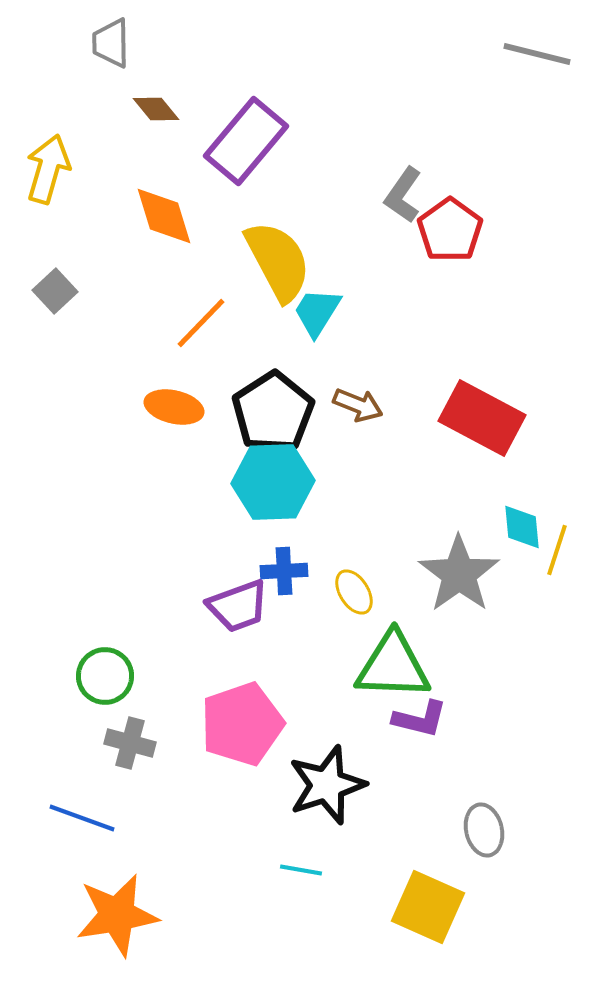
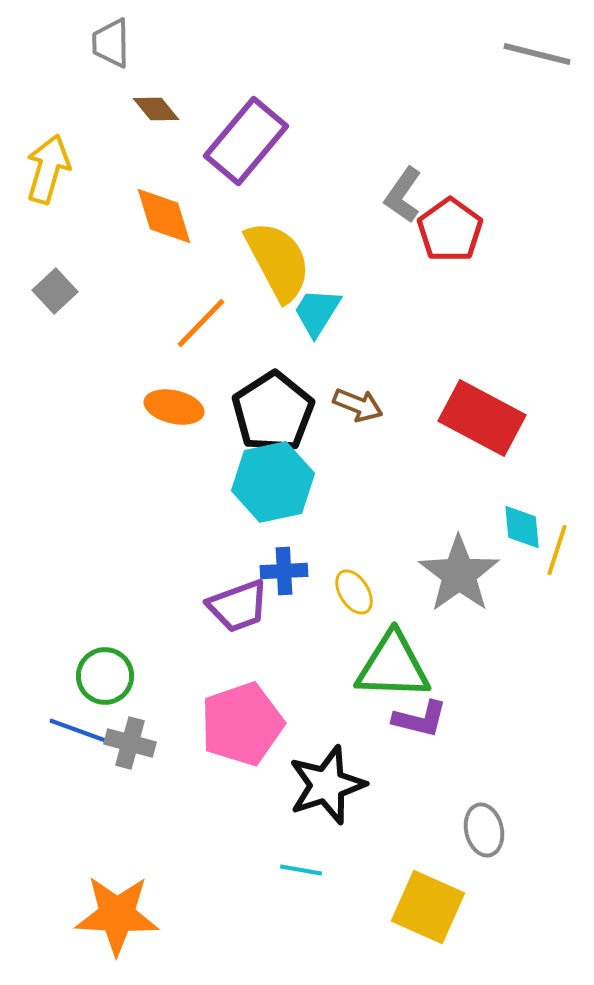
cyan hexagon: rotated 10 degrees counterclockwise
blue line: moved 86 px up
orange star: rotated 12 degrees clockwise
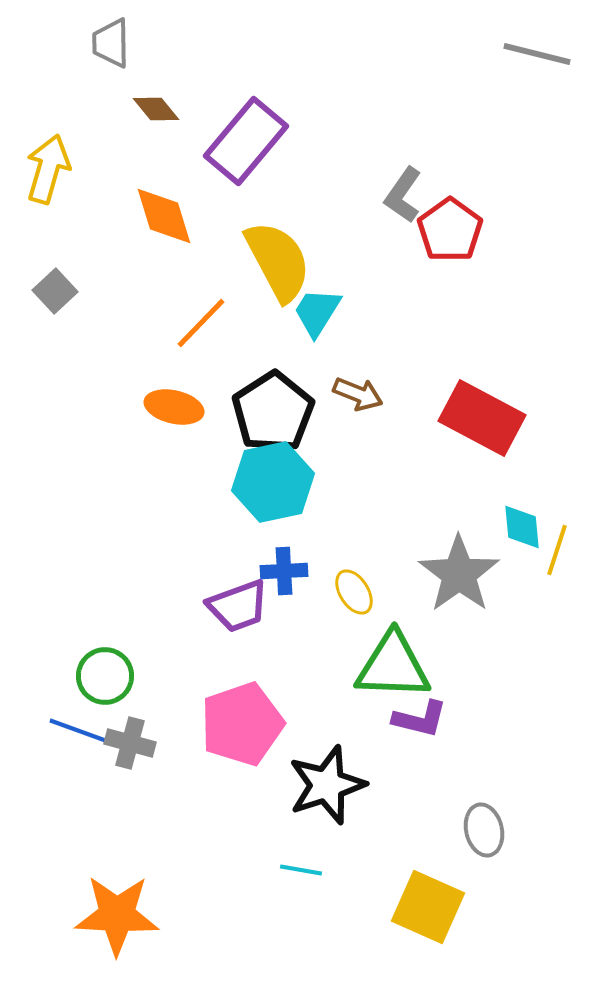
brown arrow: moved 11 px up
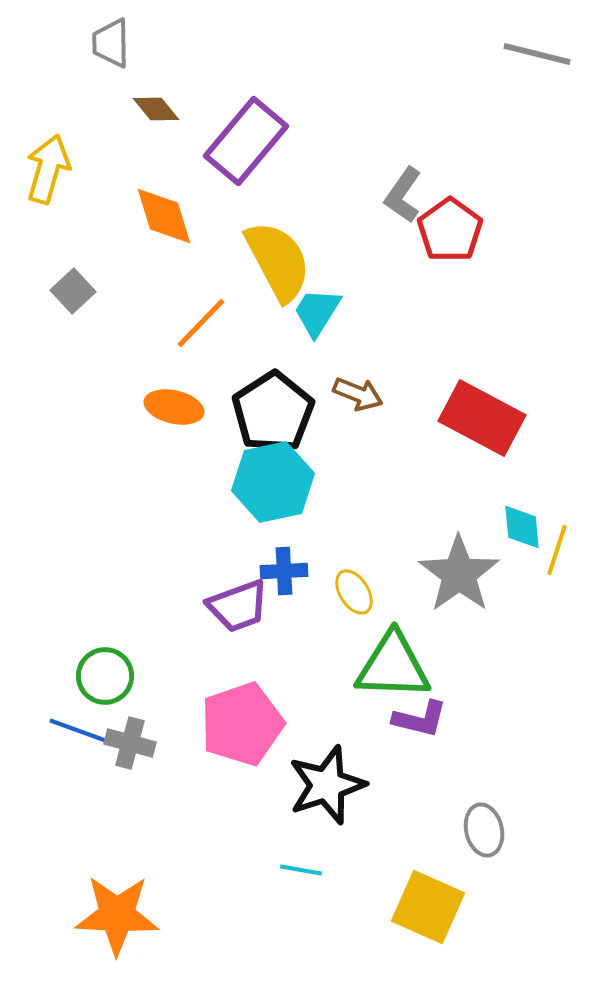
gray square: moved 18 px right
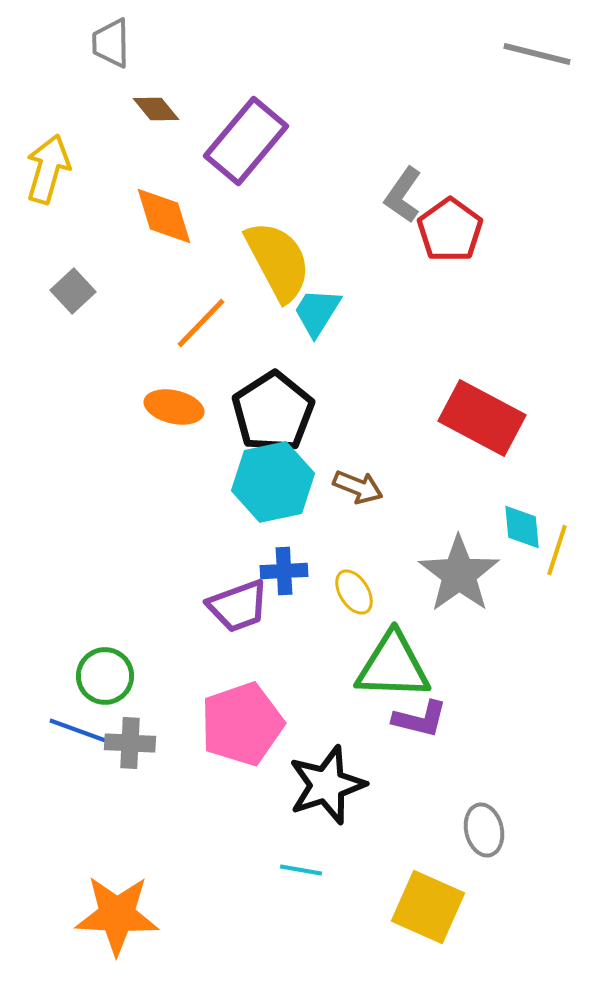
brown arrow: moved 93 px down
gray cross: rotated 12 degrees counterclockwise
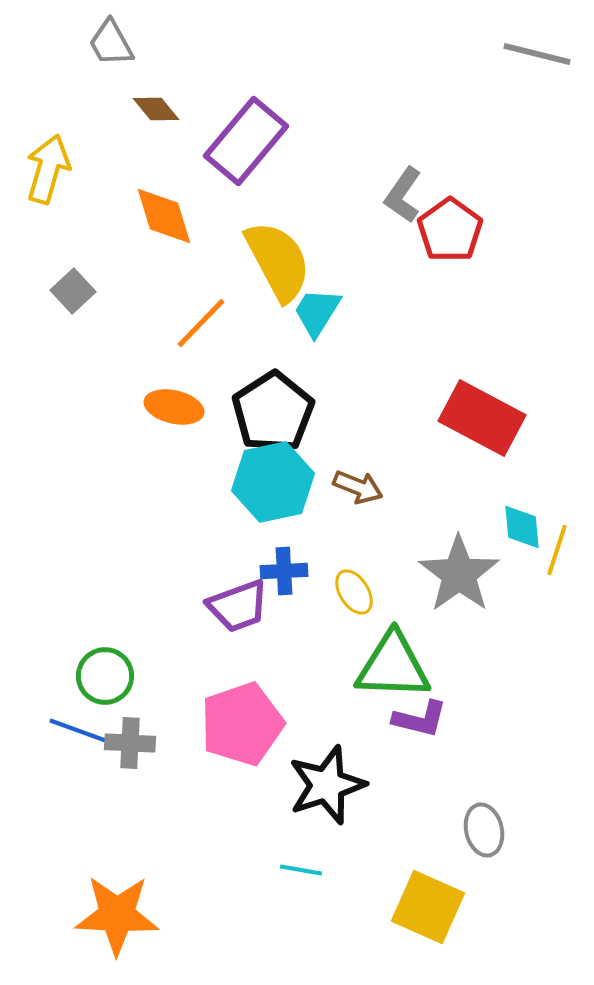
gray trapezoid: rotated 28 degrees counterclockwise
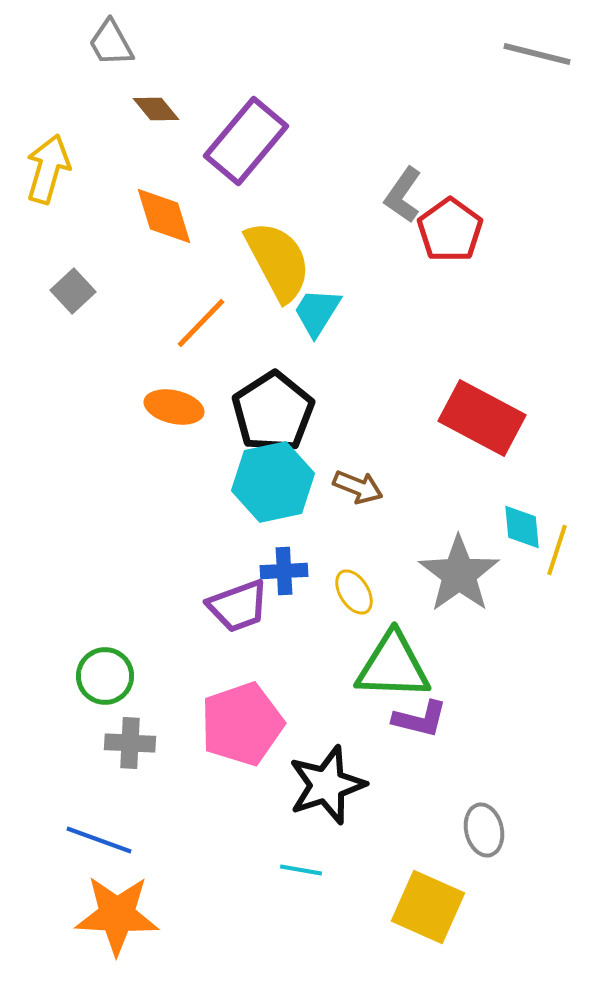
blue line: moved 17 px right, 108 px down
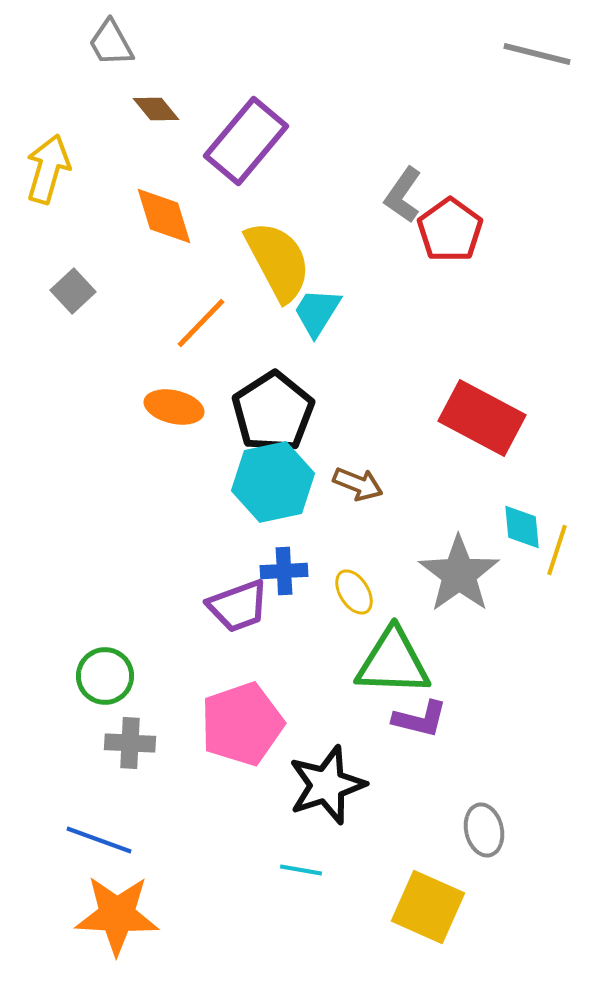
brown arrow: moved 3 px up
green triangle: moved 4 px up
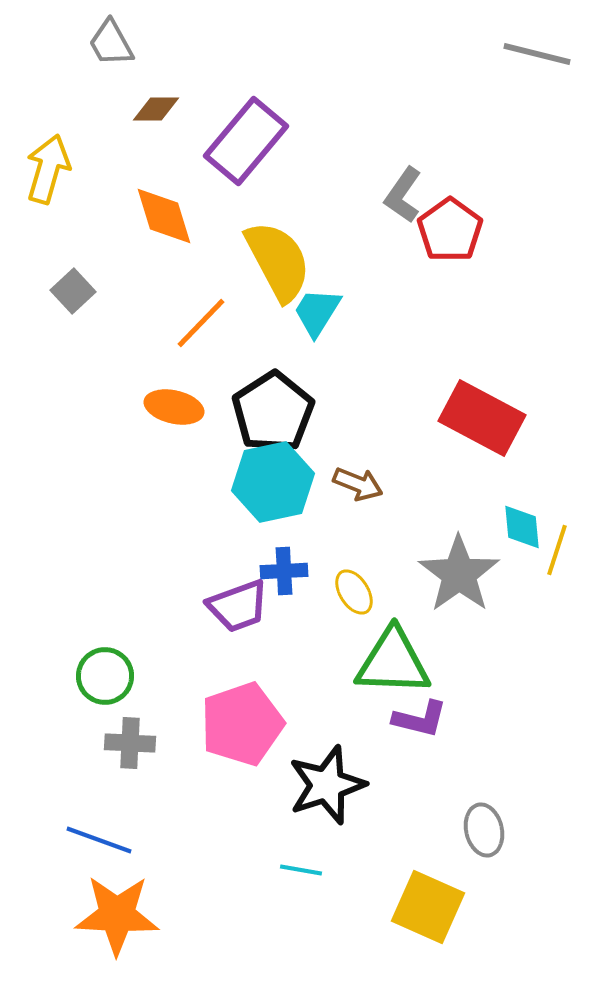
brown diamond: rotated 51 degrees counterclockwise
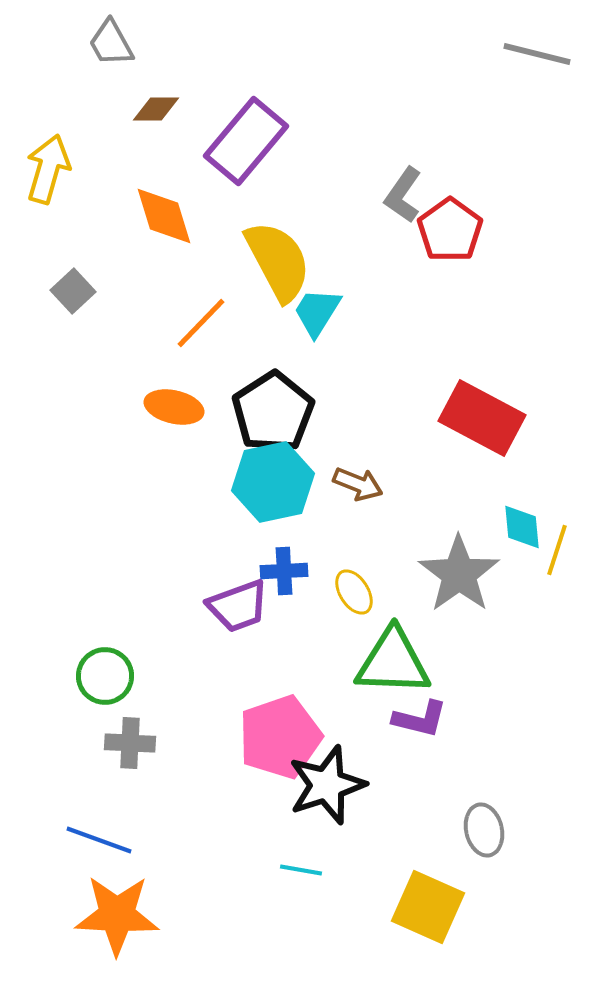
pink pentagon: moved 38 px right, 13 px down
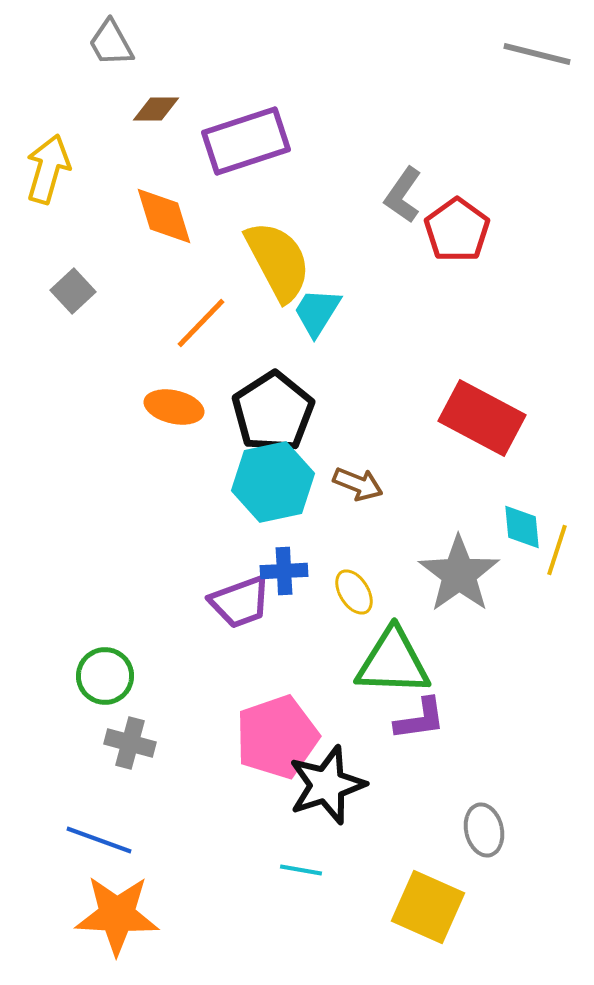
purple rectangle: rotated 32 degrees clockwise
red pentagon: moved 7 px right
purple trapezoid: moved 2 px right, 4 px up
purple L-shape: rotated 22 degrees counterclockwise
pink pentagon: moved 3 px left
gray cross: rotated 12 degrees clockwise
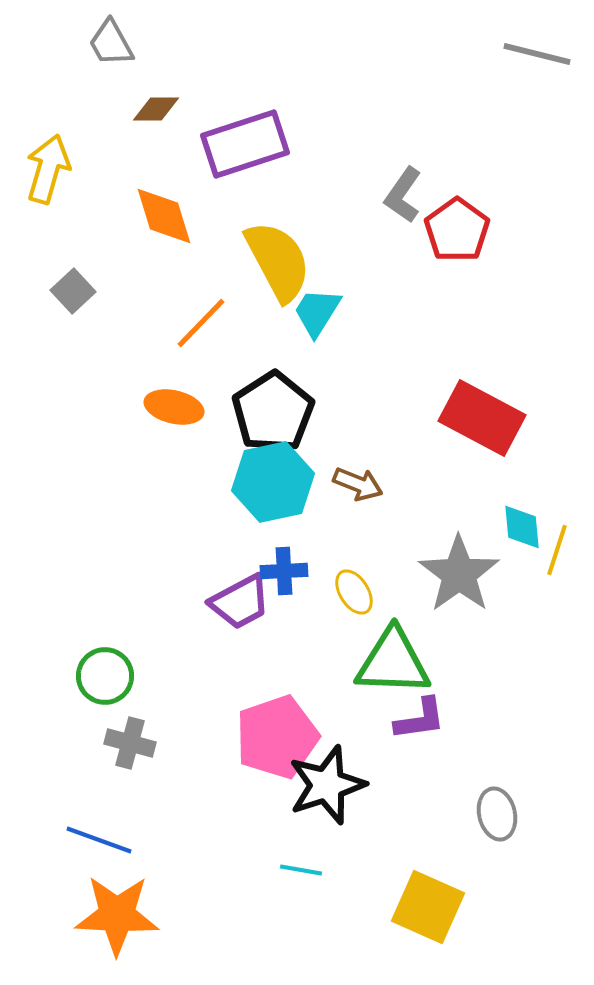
purple rectangle: moved 1 px left, 3 px down
purple trapezoid: rotated 8 degrees counterclockwise
gray ellipse: moved 13 px right, 16 px up
